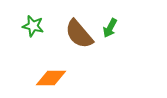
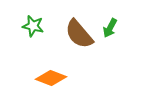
orange diamond: rotated 20 degrees clockwise
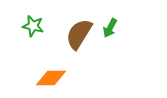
brown semicircle: rotated 72 degrees clockwise
orange diamond: rotated 20 degrees counterclockwise
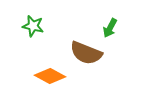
brown semicircle: moved 7 px right, 19 px down; rotated 100 degrees counterclockwise
orange diamond: moved 1 px left, 2 px up; rotated 28 degrees clockwise
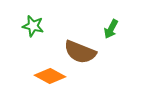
green arrow: moved 1 px right, 1 px down
brown semicircle: moved 6 px left, 1 px up
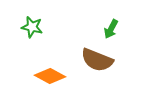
green star: moved 1 px left, 1 px down
brown semicircle: moved 17 px right, 8 px down
